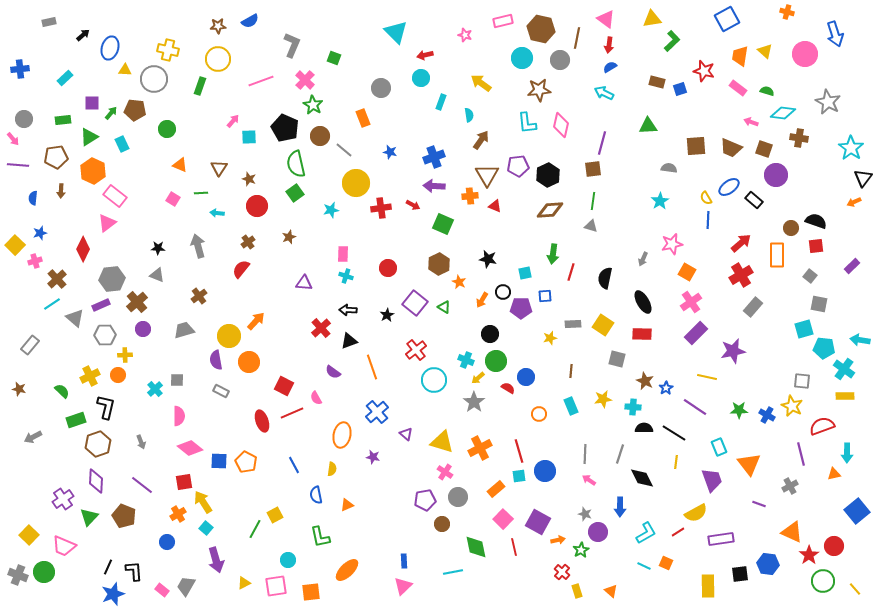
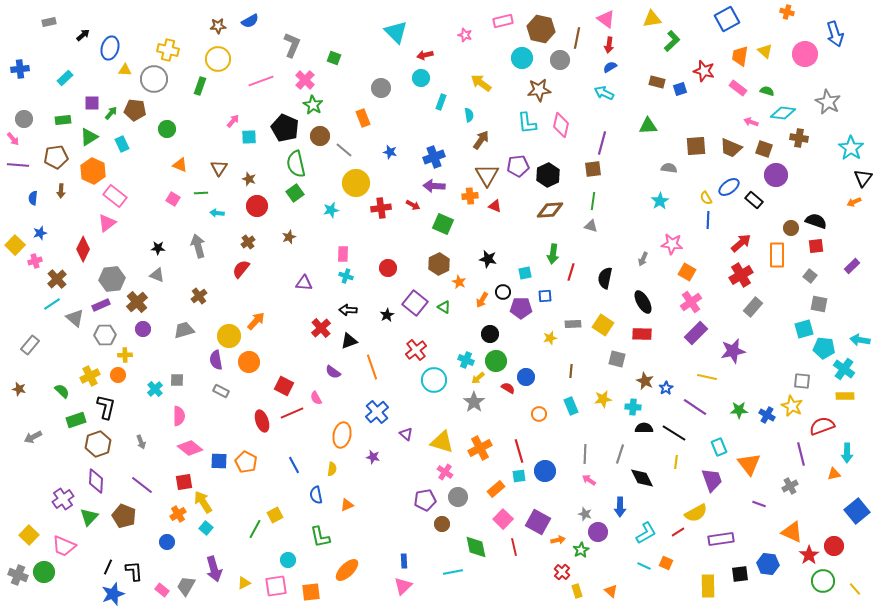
pink star at (672, 244): rotated 20 degrees clockwise
purple arrow at (216, 560): moved 2 px left, 9 px down
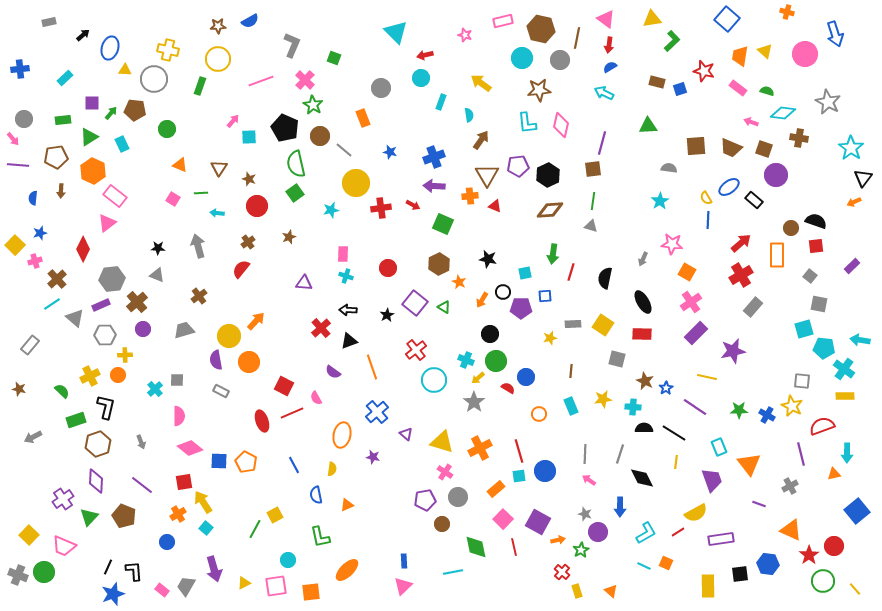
blue square at (727, 19): rotated 20 degrees counterclockwise
orange triangle at (792, 532): moved 1 px left, 2 px up
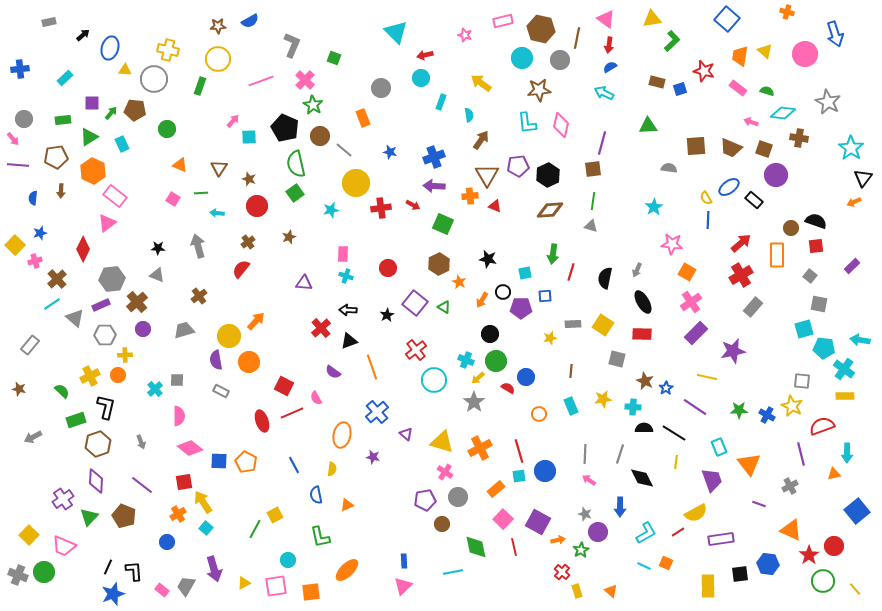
cyan star at (660, 201): moved 6 px left, 6 px down
gray arrow at (643, 259): moved 6 px left, 11 px down
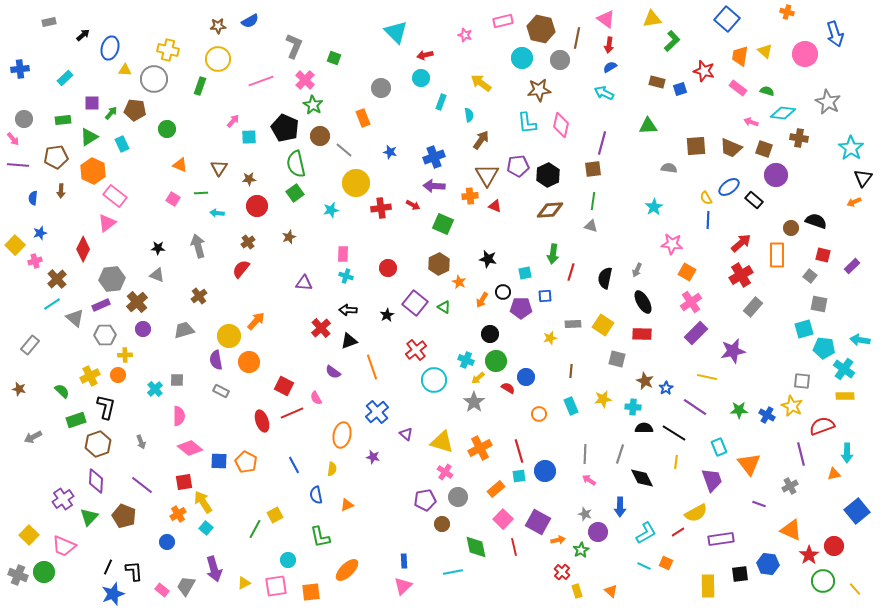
gray L-shape at (292, 45): moved 2 px right, 1 px down
brown star at (249, 179): rotated 24 degrees counterclockwise
red square at (816, 246): moved 7 px right, 9 px down; rotated 21 degrees clockwise
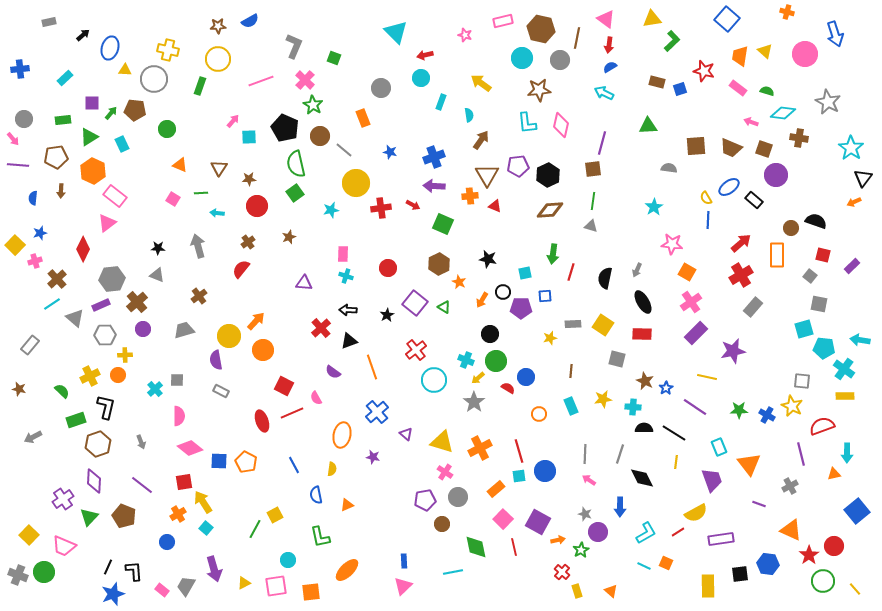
orange circle at (249, 362): moved 14 px right, 12 px up
purple diamond at (96, 481): moved 2 px left
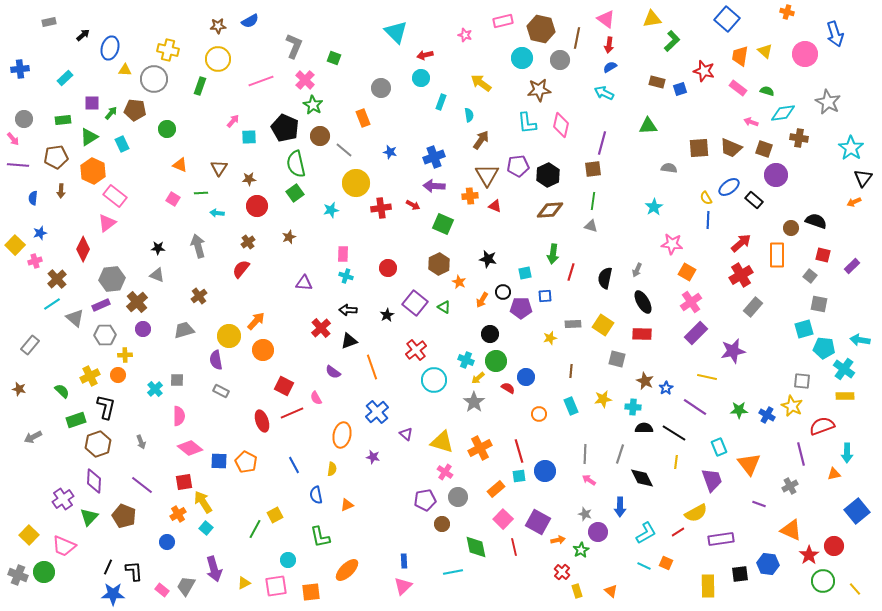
cyan diamond at (783, 113): rotated 15 degrees counterclockwise
brown square at (696, 146): moved 3 px right, 2 px down
blue star at (113, 594): rotated 20 degrees clockwise
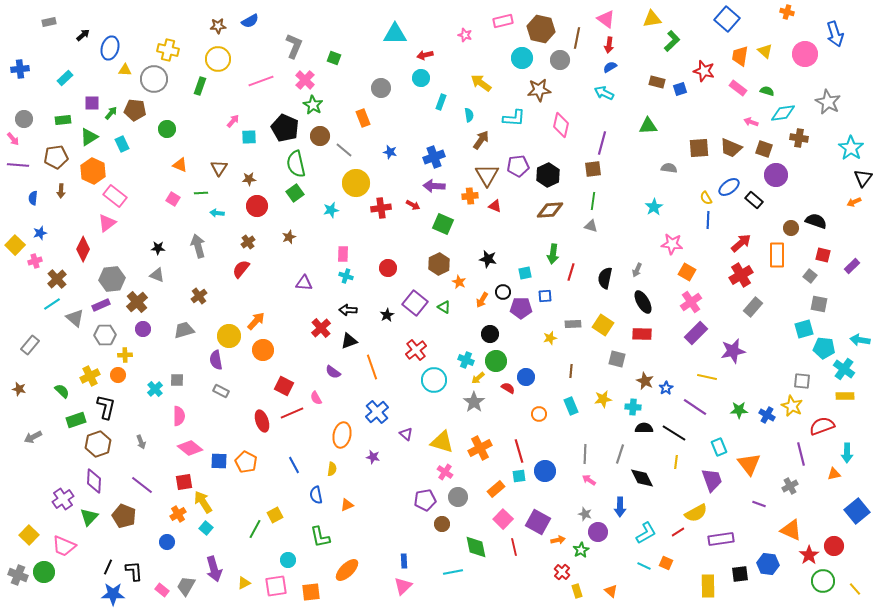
cyan triangle at (396, 32): moved 1 px left, 2 px down; rotated 45 degrees counterclockwise
cyan L-shape at (527, 123): moved 13 px left, 5 px up; rotated 80 degrees counterclockwise
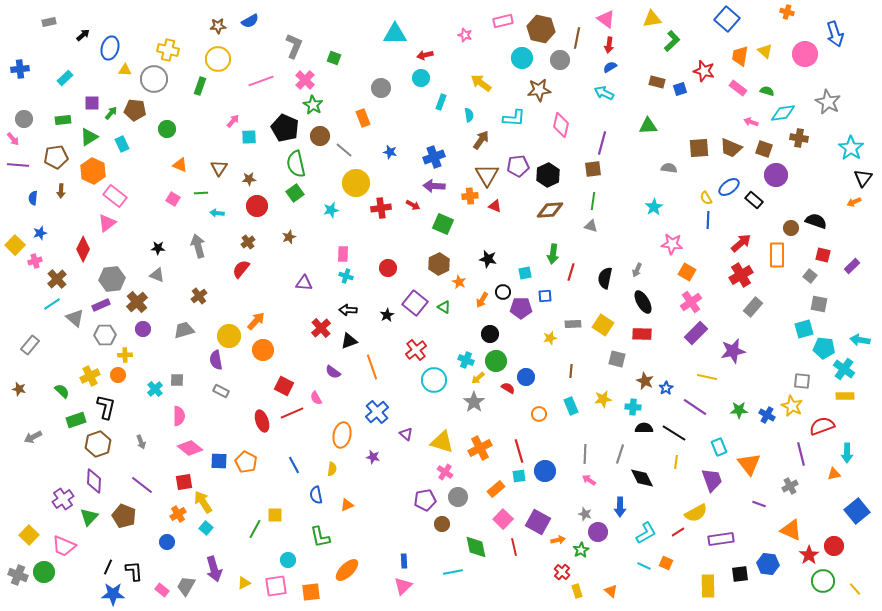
yellow square at (275, 515): rotated 28 degrees clockwise
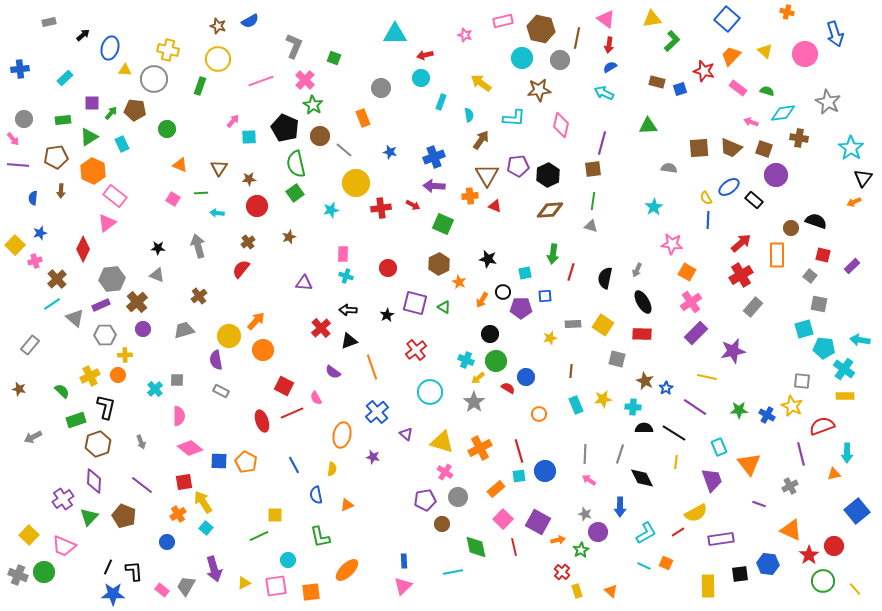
brown star at (218, 26): rotated 21 degrees clockwise
orange trapezoid at (740, 56): moved 9 px left; rotated 35 degrees clockwise
purple square at (415, 303): rotated 25 degrees counterclockwise
cyan circle at (434, 380): moved 4 px left, 12 px down
cyan rectangle at (571, 406): moved 5 px right, 1 px up
green line at (255, 529): moved 4 px right, 7 px down; rotated 36 degrees clockwise
